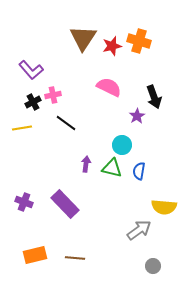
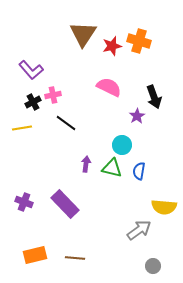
brown triangle: moved 4 px up
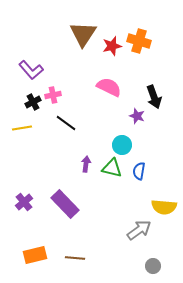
purple star: rotated 21 degrees counterclockwise
purple cross: rotated 30 degrees clockwise
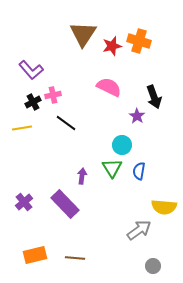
purple star: rotated 14 degrees clockwise
purple arrow: moved 4 px left, 12 px down
green triangle: rotated 45 degrees clockwise
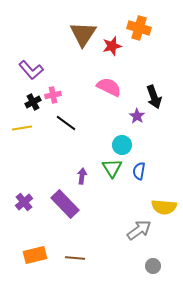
orange cross: moved 13 px up
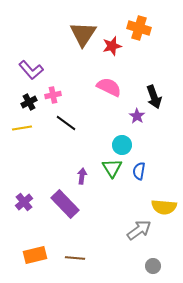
black cross: moved 4 px left
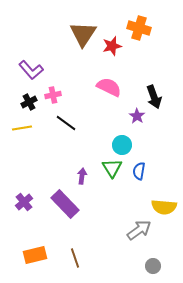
brown line: rotated 66 degrees clockwise
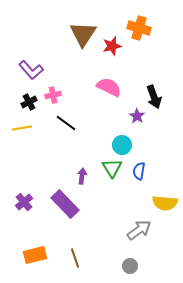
yellow semicircle: moved 1 px right, 4 px up
gray circle: moved 23 px left
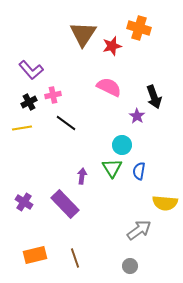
purple cross: rotated 18 degrees counterclockwise
